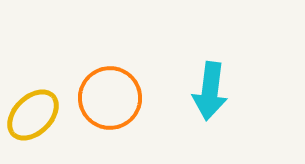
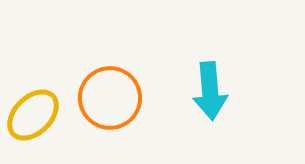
cyan arrow: rotated 12 degrees counterclockwise
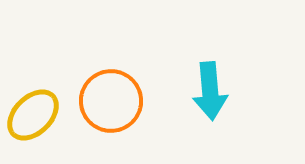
orange circle: moved 1 px right, 3 px down
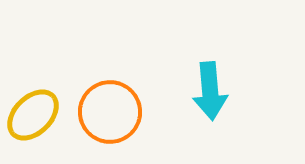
orange circle: moved 1 px left, 11 px down
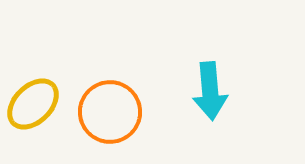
yellow ellipse: moved 11 px up
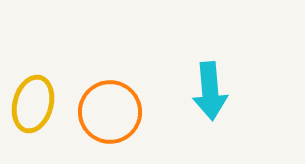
yellow ellipse: rotated 30 degrees counterclockwise
